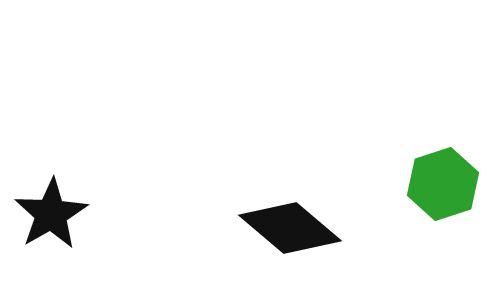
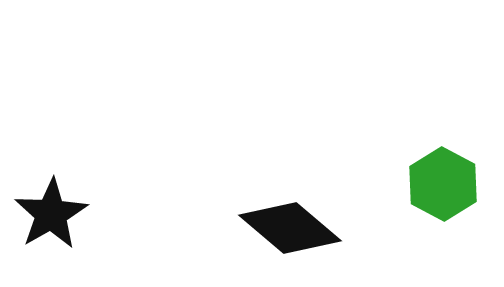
green hexagon: rotated 14 degrees counterclockwise
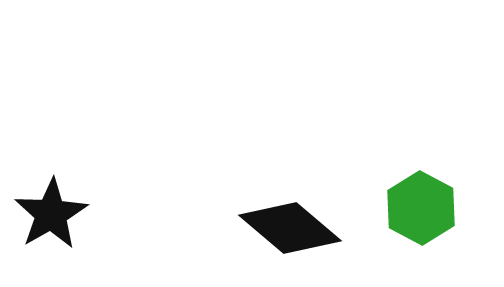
green hexagon: moved 22 px left, 24 px down
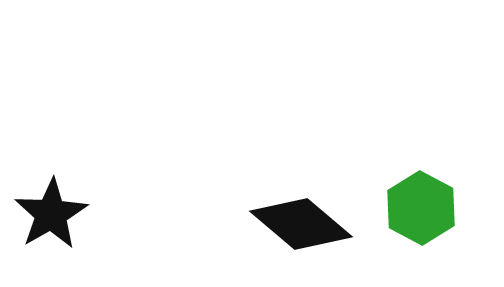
black diamond: moved 11 px right, 4 px up
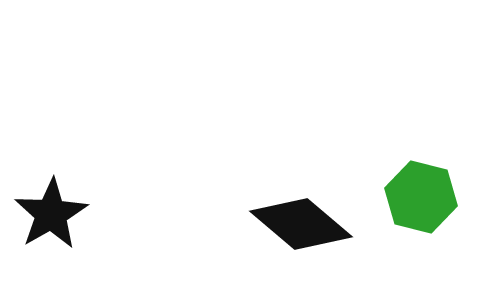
green hexagon: moved 11 px up; rotated 14 degrees counterclockwise
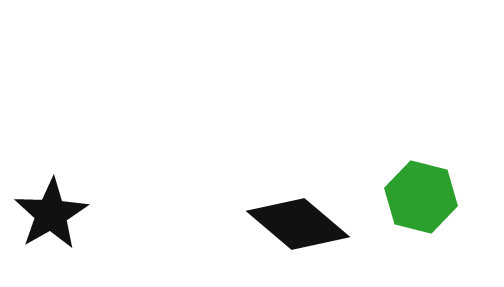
black diamond: moved 3 px left
